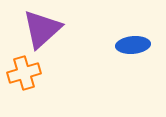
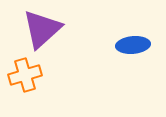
orange cross: moved 1 px right, 2 px down
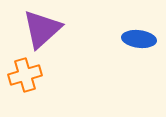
blue ellipse: moved 6 px right, 6 px up; rotated 12 degrees clockwise
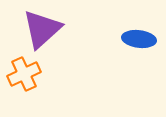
orange cross: moved 1 px left, 1 px up; rotated 8 degrees counterclockwise
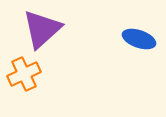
blue ellipse: rotated 12 degrees clockwise
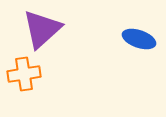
orange cross: rotated 16 degrees clockwise
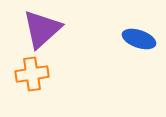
orange cross: moved 8 px right
